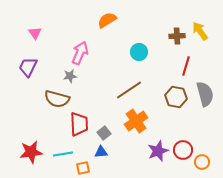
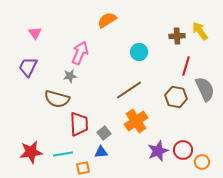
gray semicircle: moved 5 px up; rotated 10 degrees counterclockwise
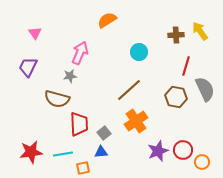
brown cross: moved 1 px left, 1 px up
brown line: rotated 8 degrees counterclockwise
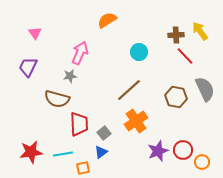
red line: moved 1 px left, 10 px up; rotated 60 degrees counterclockwise
blue triangle: rotated 32 degrees counterclockwise
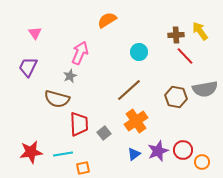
gray star: rotated 16 degrees counterclockwise
gray semicircle: rotated 105 degrees clockwise
blue triangle: moved 33 px right, 2 px down
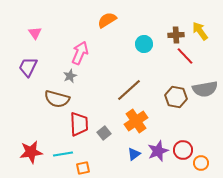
cyan circle: moved 5 px right, 8 px up
orange circle: moved 1 px left, 1 px down
